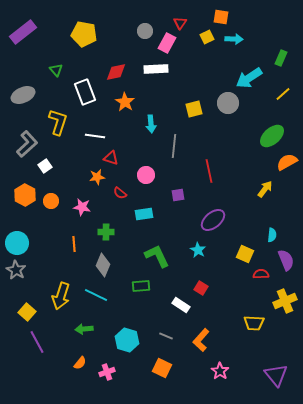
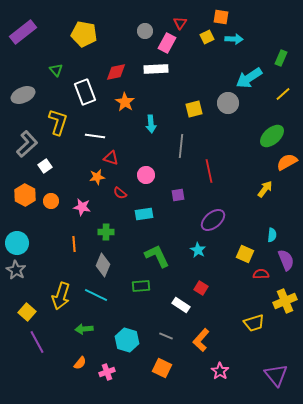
gray line at (174, 146): moved 7 px right
yellow trapezoid at (254, 323): rotated 20 degrees counterclockwise
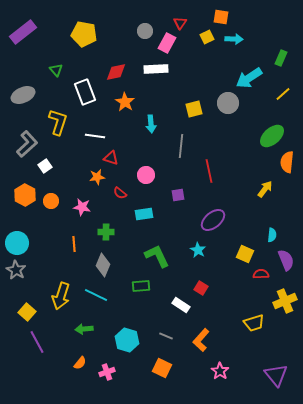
orange semicircle at (287, 162): rotated 55 degrees counterclockwise
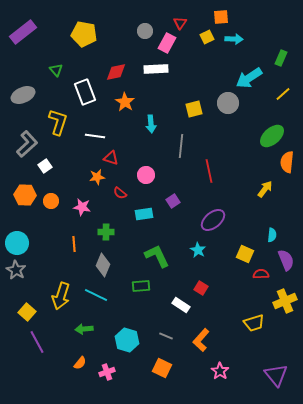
orange square at (221, 17): rotated 14 degrees counterclockwise
orange hexagon at (25, 195): rotated 25 degrees counterclockwise
purple square at (178, 195): moved 5 px left, 6 px down; rotated 24 degrees counterclockwise
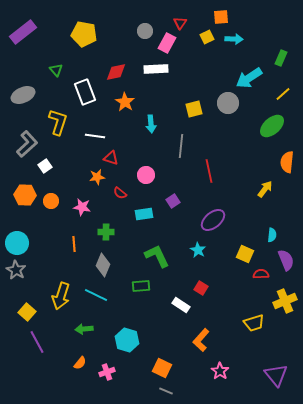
green ellipse at (272, 136): moved 10 px up
gray line at (166, 336): moved 55 px down
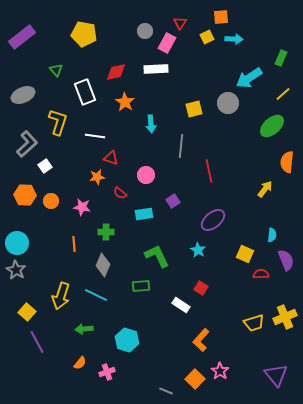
purple rectangle at (23, 32): moved 1 px left, 5 px down
yellow cross at (285, 301): moved 16 px down
orange square at (162, 368): moved 33 px right, 11 px down; rotated 18 degrees clockwise
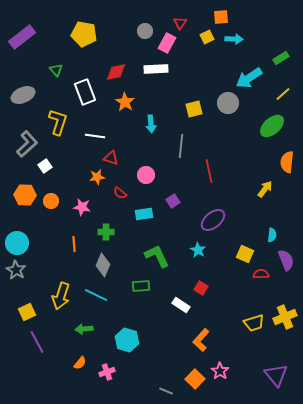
green rectangle at (281, 58): rotated 35 degrees clockwise
yellow square at (27, 312): rotated 24 degrees clockwise
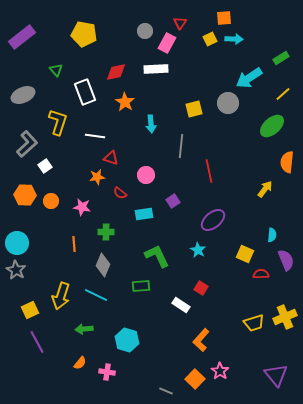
orange square at (221, 17): moved 3 px right, 1 px down
yellow square at (207, 37): moved 3 px right, 2 px down
yellow square at (27, 312): moved 3 px right, 2 px up
pink cross at (107, 372): rotated 28 degrees clockwise
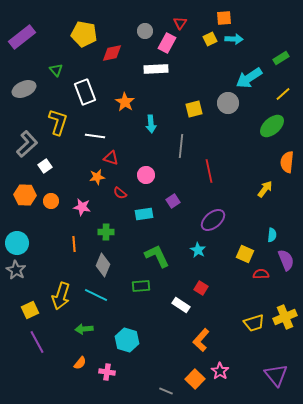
red diamond at (116, 72): moved 4 px left, 19 px up
gray ellipse at (23, 95): moved 1 px right, 6 px up
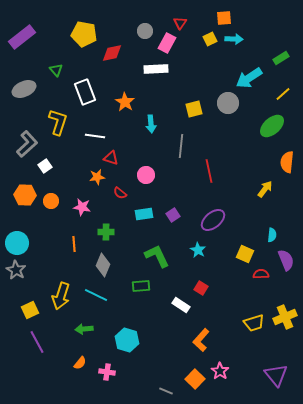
purple square at (173, 201): moved 14 px down
